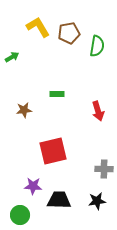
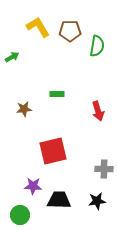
brown pentagon: moved 1 px right, 2 px up; rotated 10 degrees clockwise
brown star: moved 1 px up
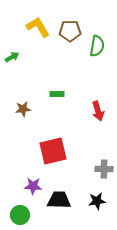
brown star: moved 1 px left
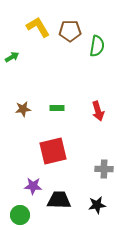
green rectangle: moved 14 px down
black star: moved 4 px down
